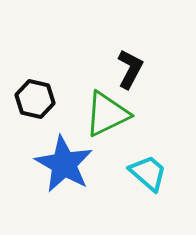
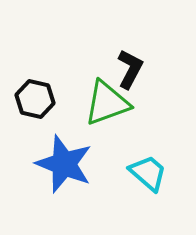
green triangle: moved 11 px up; rotated 6 degrees clockwise
blue star: rotated 8 degrees counterclockwise
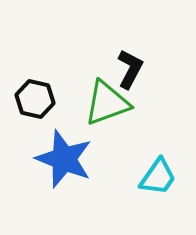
blue star: moved 5 px up
cyan trapezoid: moved 10 px right, 4 px down; rotated 84 degrees clockwise
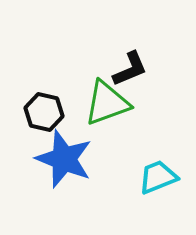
black L-shape: rotated 39 degrees clockwise
black hexagon: moved 9 px right, 13 px down
cyan trapezoid: rotated 147 degrees counterclockwise
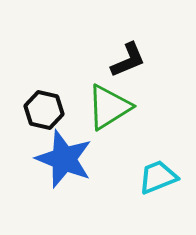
black L-shape: moved 2 px left, 9 px up
green triangle: moved 2 px right, 4 px down; rotated 12 degrees counterclockwise
black hexagon: moved 2 px up
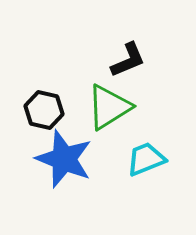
cyan trapezoid: moved 12 px left, 18 px up
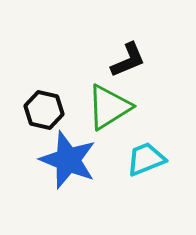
blue star: moved 4 px right, 1 px down
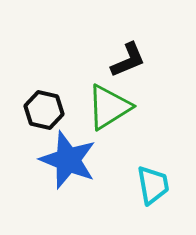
cyan trapezoid: moved 7 px right, 26 px down; rotated 102 degrees clockwise
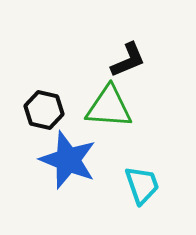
green triangle: rotated 36 degrees clockwise
cyan trapezoid: moved 11 px left; rotated 9 degrees counterclockwise
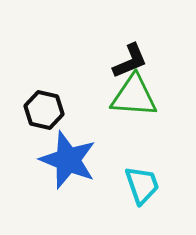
black L-shape: moved 2 px right, 1 px down
green triangle: moved 25 px right, 11 px up
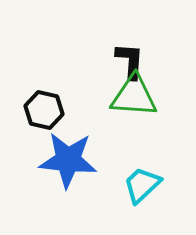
black L-shape: rotated 63 degrees counterclockwise
blue star: rotated 16 degrees counterclockwise
cyan trapezoid: rotated 114 degrees counterclockwise
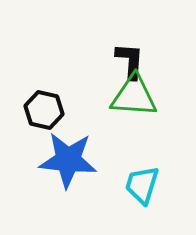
cyan trapezoid: rotated 30 degrees counterclockwise
